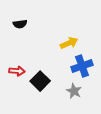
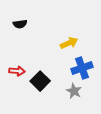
blue cross: moved 2 px down
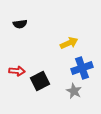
black square: rotated 18 degrees clockwise
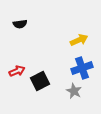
yellow arrow: moved 10 px right, 3 px up
red arrow: rotated 28 degrees counterclockwise
